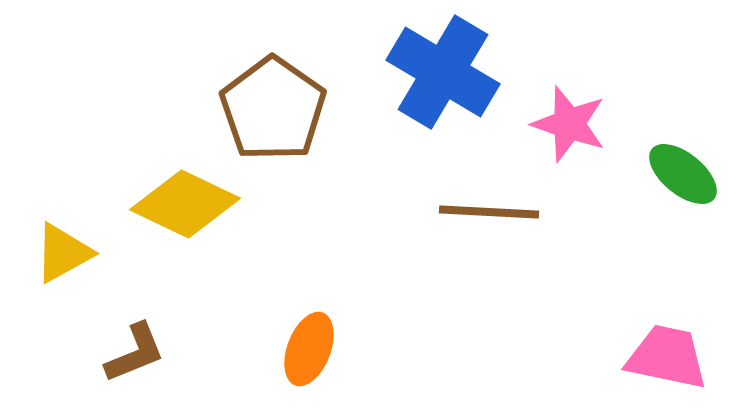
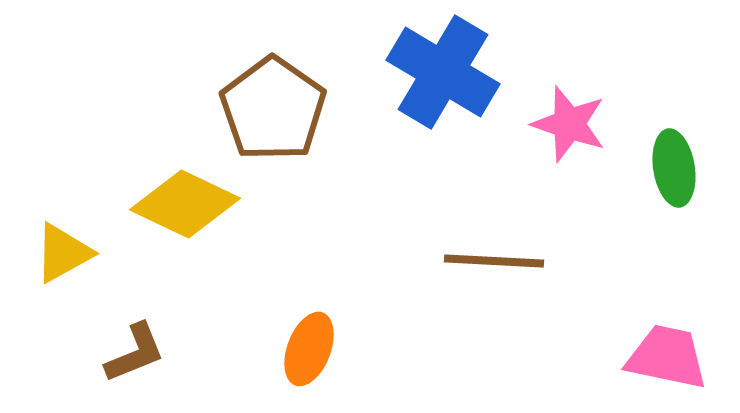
green ellipse: moved 9 px left, 6 px up; rotated 42 degrees clockwise
brown line: moved 5 px right, 49 px down
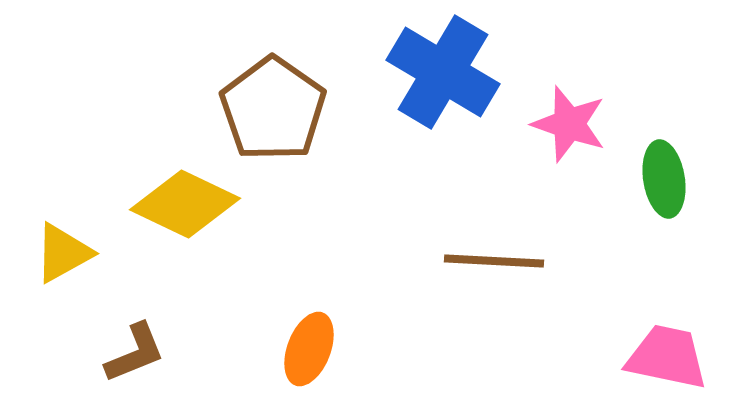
green ellipse: moved 10 px left, 11 px down
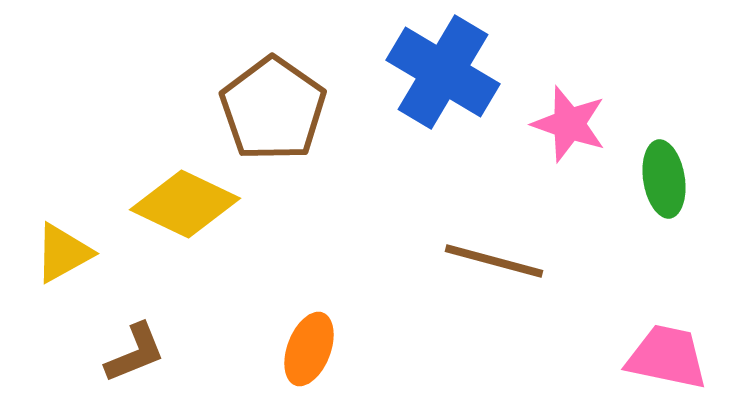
brown line: rotated 12 degrees clockwise
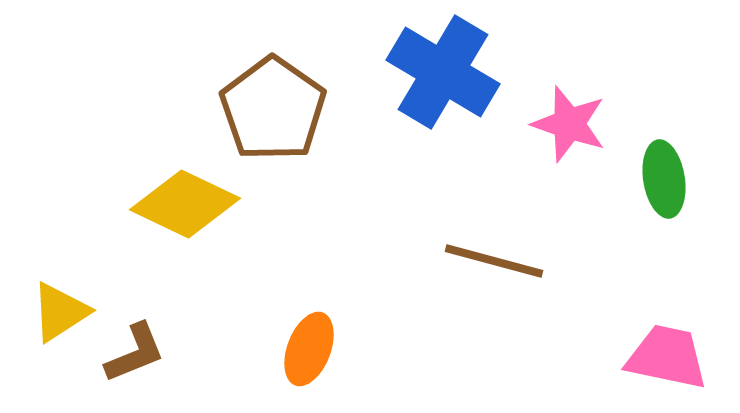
yellow triangle: moved 3 px left, 59 px down; rotated 4 degrees counterclockwise
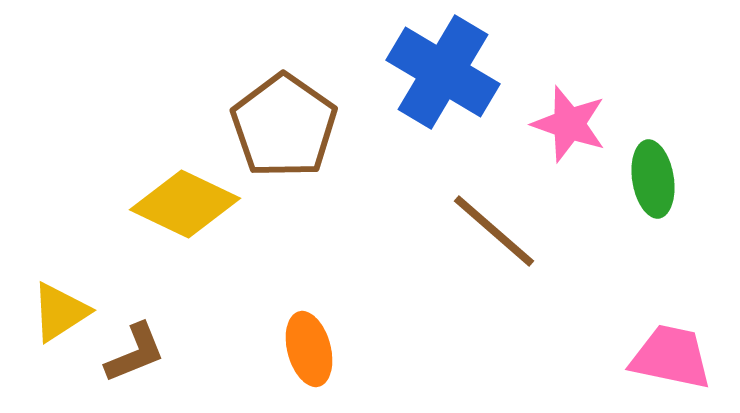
brown pentagon: moved 11 px right, 17 px down
green ellipse: moved 11 px left
brown line: moved 30 px up; rotated 26 degrees clockwise
orange ellipse: rotated 36 degrees counterclockwise
pink trapezoid: moved 4 px right
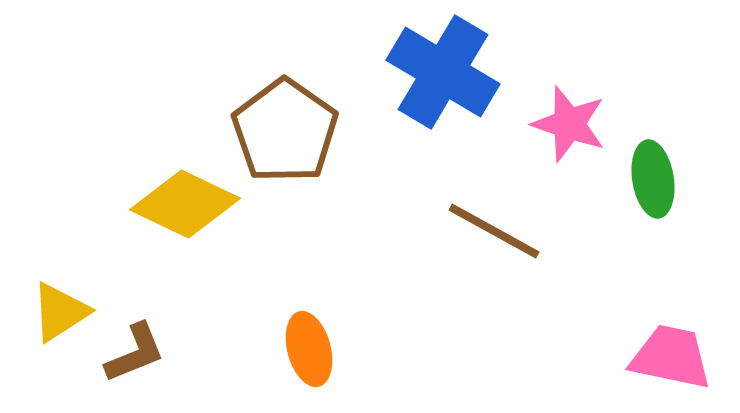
brown pentagon: moved 1 px right, 5 px down
brown line: rotated 12 degrees counterclockwise
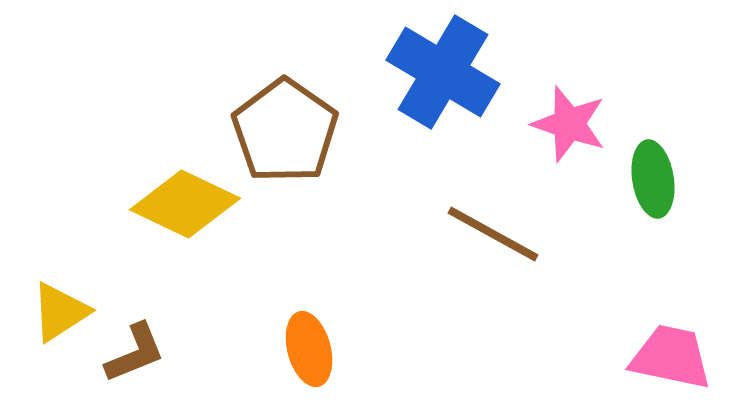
brown line: moved 1 px left, 3 px down
